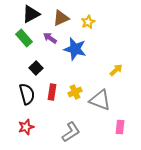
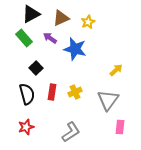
gray triangle: moved 8 px right; rotated 45 degrees clockwise
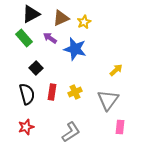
yellow star: moved 4 px left
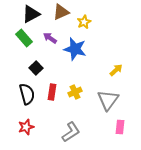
brown triangle: moved 6 px up
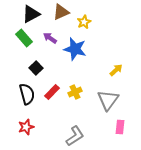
red rectangle: rotated 35 degrees clockwise
gray L-shape: moved 4 px right, 4 px down
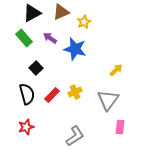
black triangle: moved 1 px right, 1 px up
red rectangle: moved 3 px down
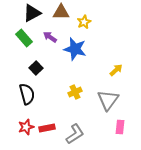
brown triangle: rotated 24 degrees clockwise
purple arrow: moved 1 px up
red rectangle: moved 5 px left, 33 px down; rotated 35 degrees clockwise
gray L-shape: moved 2 px up
